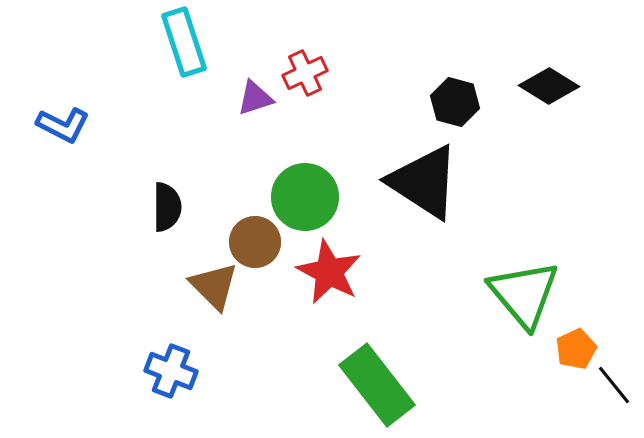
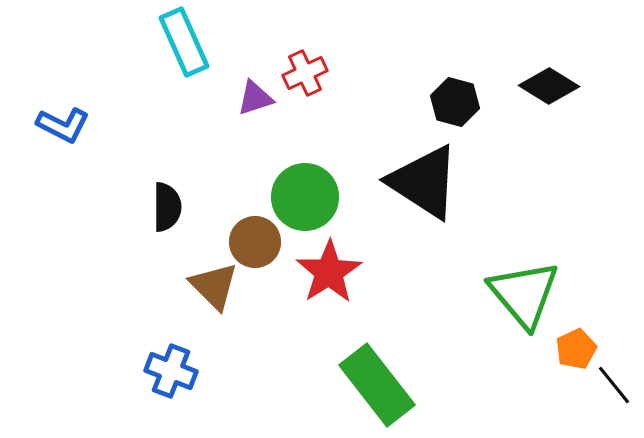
cyan rectangle: rotated 6 degrees counterclockwise
red star: rotated 12 degrees clockwise
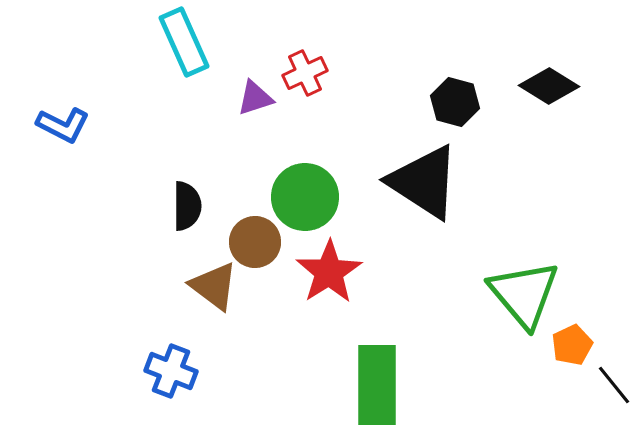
black semicircle: moved 20 px right, 1 px up
brown triangle: rotated 8 degrees counterclockwise
orange pentagon: moved 4 px left, 4 px up
green rectangle: rotated 38 degrees clockwise
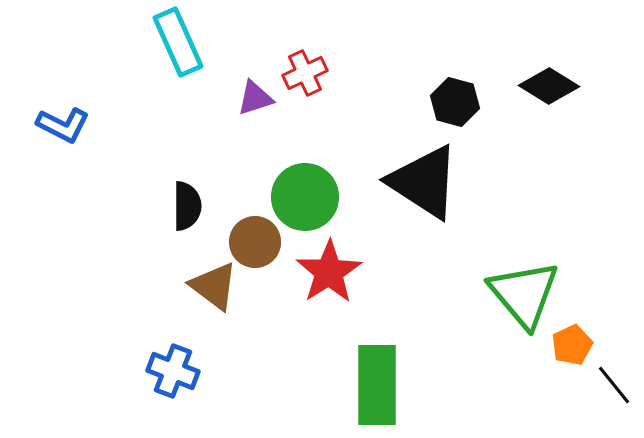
cyan rectangle: moved 6 px left
blue cross: moved 2 px right
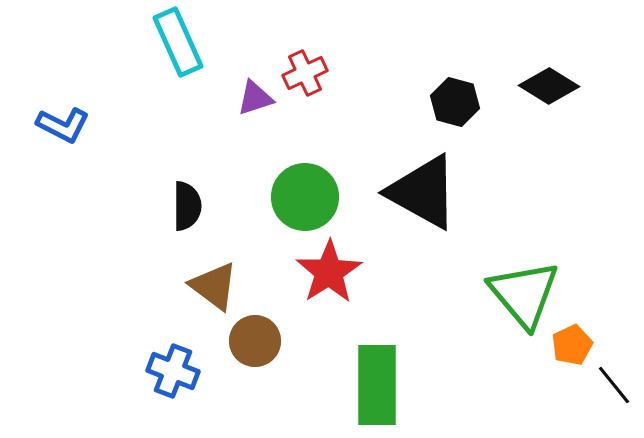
black triangle: moved 1 px left, 10 px down; rotated 4 degrees counterclockwise
brown circle: moved 99 px down
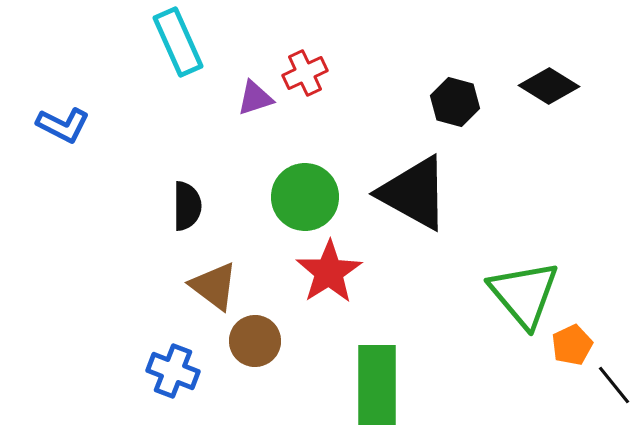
black triangle: moved 9 px left, 1 px down
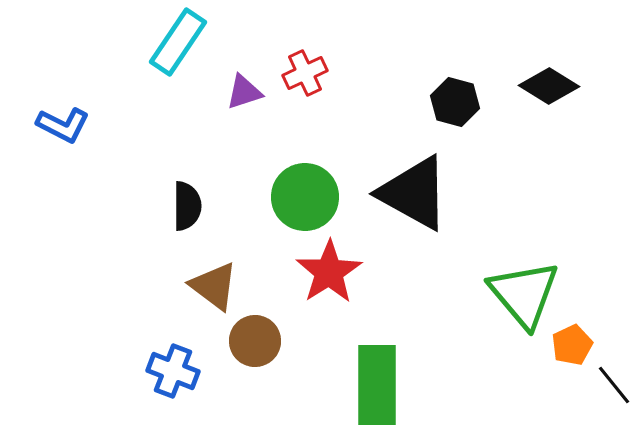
cyan rectangle: rotated 58 degrees clockwise
purple triangle: moved 11 px left, 6 px up
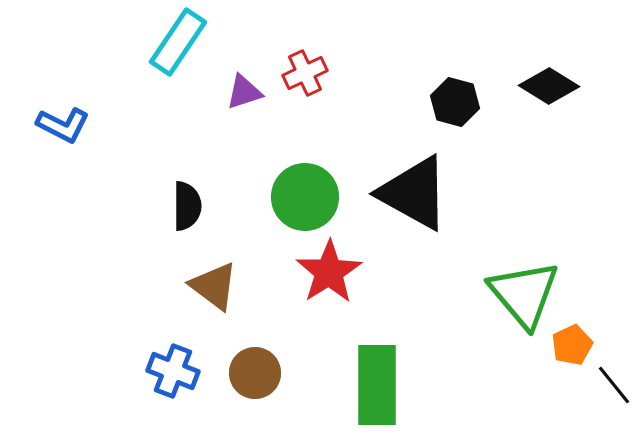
brown circle: moved 32 px down
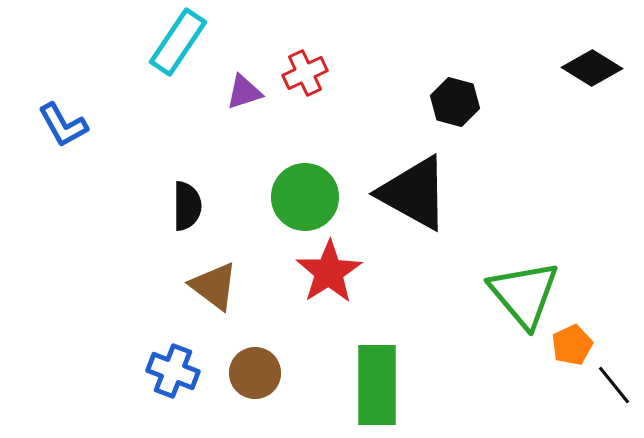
black diamond: moved 43 px right, 18 px up
blue L-shape: rotated 34 degrees clockwise
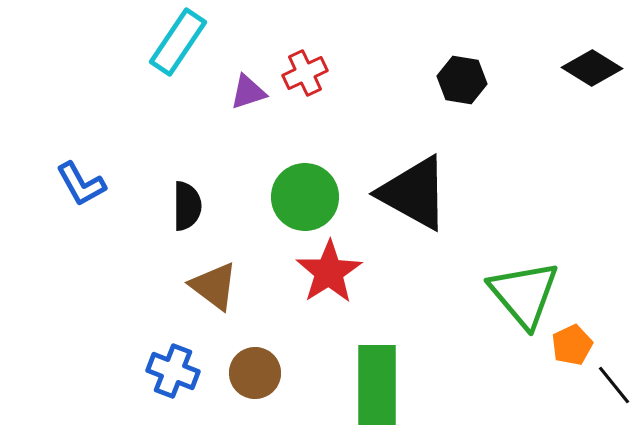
purple triangle: moved 4 px right
black hexagon: moved 7 px right, 22 px up; rotated 6 degrees counterclockwise
blue L-shape: moved 18 px right, 59 px down
